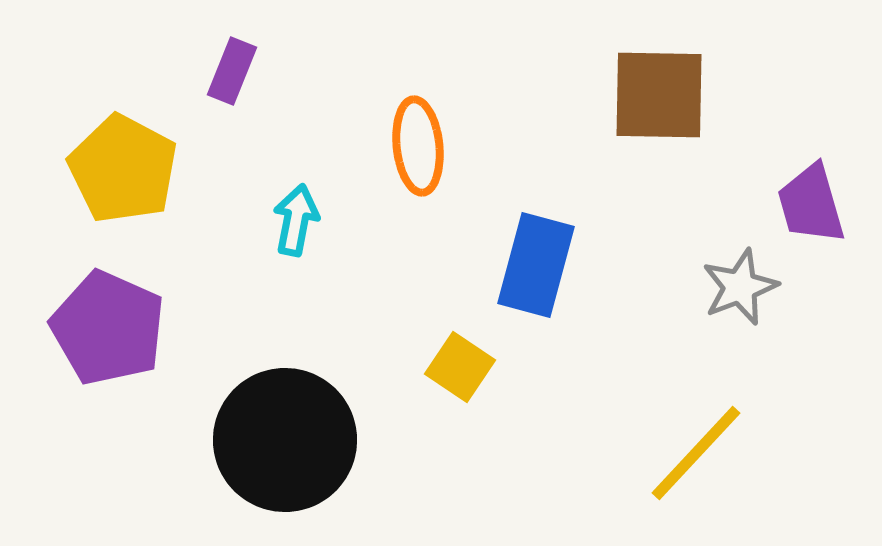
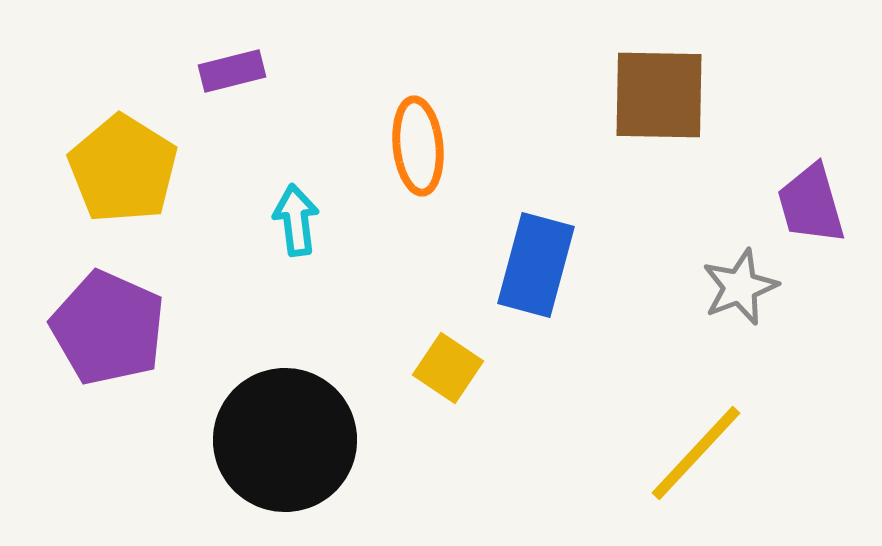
purple rectangle: rotated 54 degrees clockwise
yellow pentagon: rotated 4 degrees clockwise
cyan arrow: rotated 18 degrees counterclockwise
yellow square: moved 12 px left, 1 px down
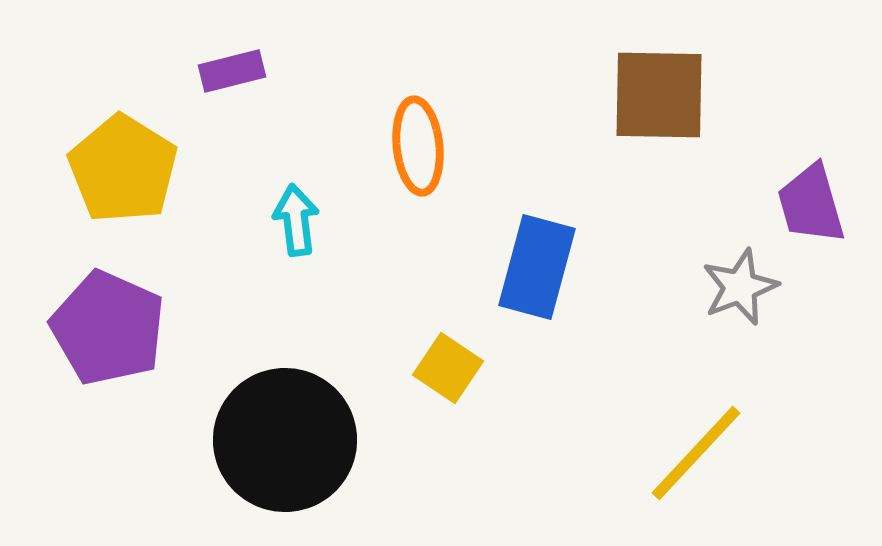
blue rectangle: moved 1 px right, 2 px down
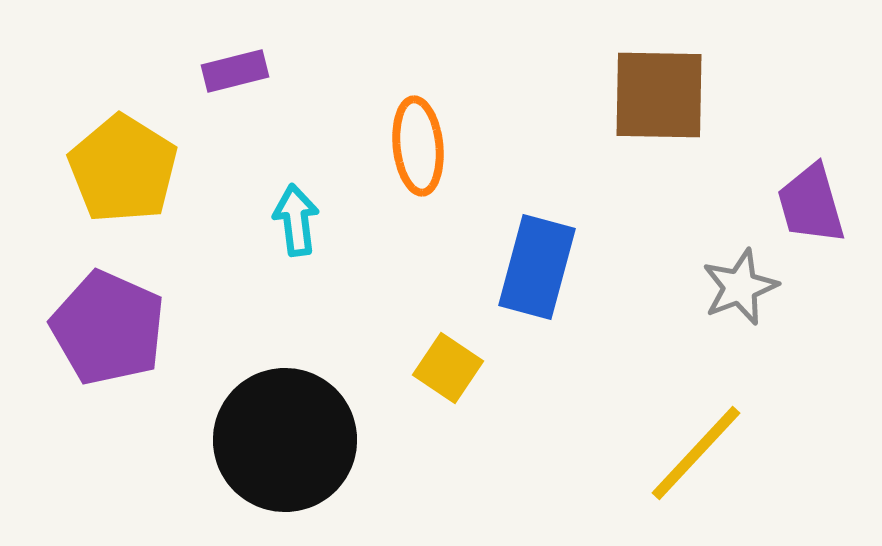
purple rectangle: moved 3 px right
